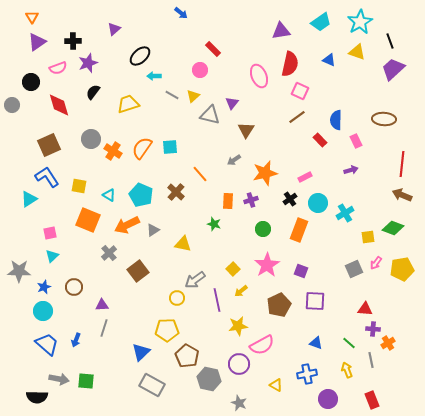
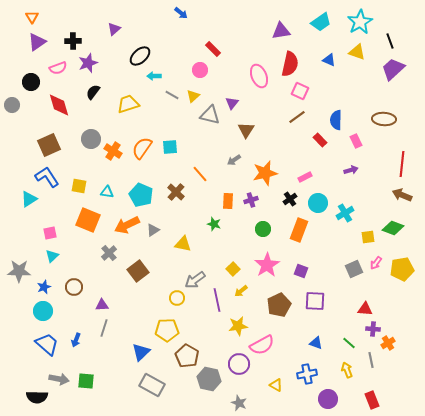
cyan triangle at (109, 195): moved 2 px left, 3 px up; rotated 24 degrees counterclockwise
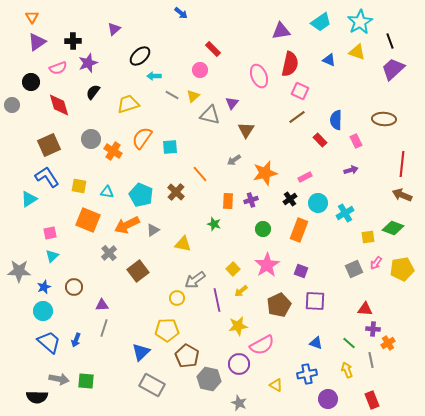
orange semicircle at (142, 148): moved 10 px up
blue trapezoid at (47, 344): moved 2 px right, 2 px up
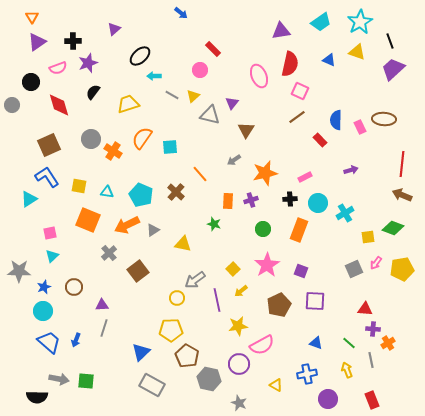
pink rectangle at (356, 141): moved 4 px right, 14 px up
black cross at (290, 199): rotated 32 degrees clockwise
yellow pentagon at (167, 330): moved 4 px right
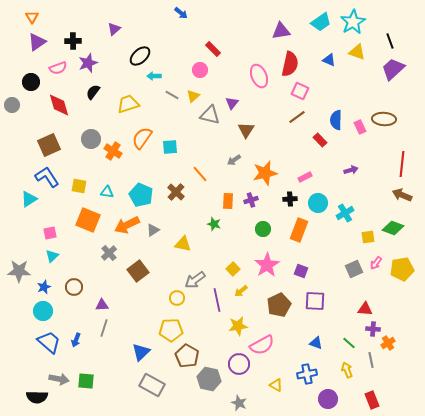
cyan star at (360, 22): moved 7 px left
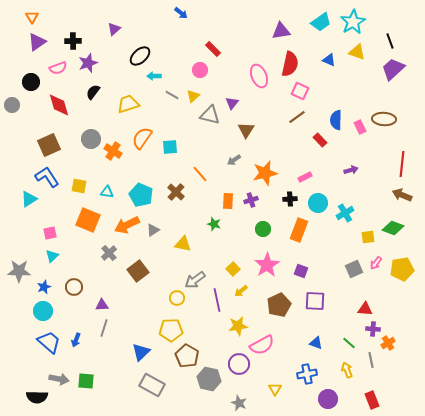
yellow triangle at (276, 385): moved 1 px left, 4 px down; rotated 32 degrees clockwise
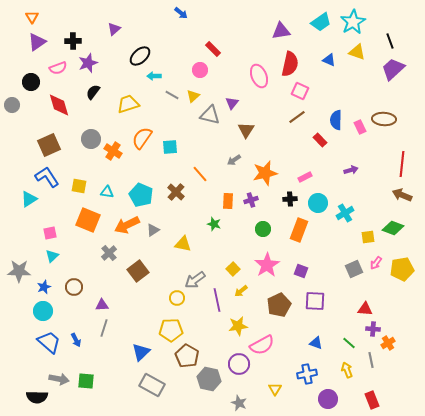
blue arrow at (76, 340): rotated 48 degrees counterclockwise
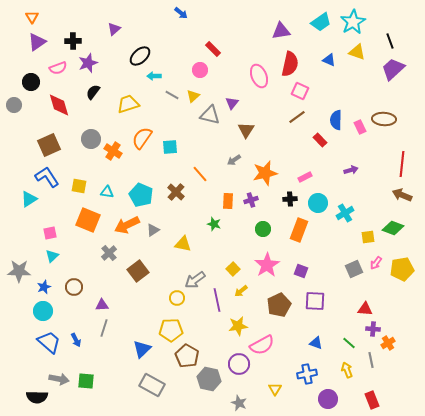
gray circle at (12, 105): moved 2 px right
blue triangle at (141, 352): moved 1 px right, 3 px up
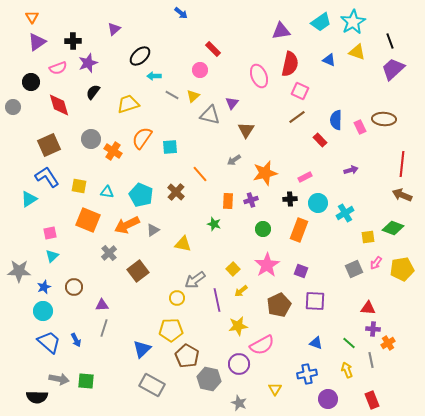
gray circle at (14, 105): moved 1 px left, 2 px down
red triangle at (365, 309): moved 3 px right, 1 px up
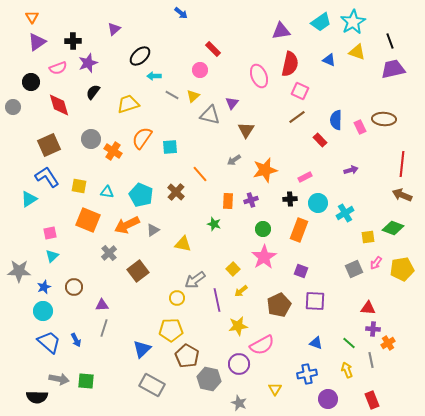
purple trapezoid at (393, 69): rotated 30 degrees clockwise
orange star at (265, 173): moved 3 px up
pink star at (267, 265): moved 3 px left, 8 px up
